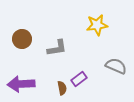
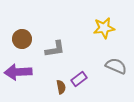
yellow star: moved 7 px right, 3 px down
gray L-shape: moved 2 px left, 1 px down
purple arrow: moved 3 px left, 12 px up
brown semicircle: moved 1 px left, 1 px up
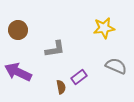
brown circle: moved 4 px left, 9 px up
purple arrow: rotated 28 degrees clockwise
purple rectangle: moved 2 px up
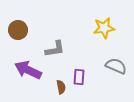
purple arrow: moved 10 px right, 2 px up
purple rectangle: rotated 49 degrees counterclockwise
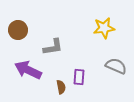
gray L-shape: moved 2 px left, 2 px up
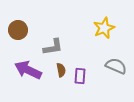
yellow star: rotated 15 degrees counterclockwise
purple rectangle: moved 1 px right, 1 px up
brown semicircle: moved 17 px up
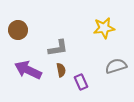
yellow star: rotated 15 degrees clockwise
gray L-shape: moved 5 px right, 1 px down
gray semicircle: rotated 40 degrees counterclockwise
purple rectangle: moved 1 px right, 6 px down; rotated 28 degrees counterclockwise
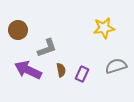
gray L-shape: moved 11 px left; rotated 10 degrees counterclockwise
purple rectangle: moved 1 px right, 8 px up; rotated 49 degrees clockwise
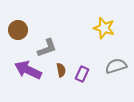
yellow star: rotated 25 degrees clockwise
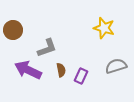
brown circle: moved 5 px left
purple rectangle: moved 1 px left, 2 px down
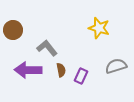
yellow star: moved 5 px left
gray L-shape: rotated 110 degrees counterclockwise
purple arrow: rotated 24 degrees counterclockwise
